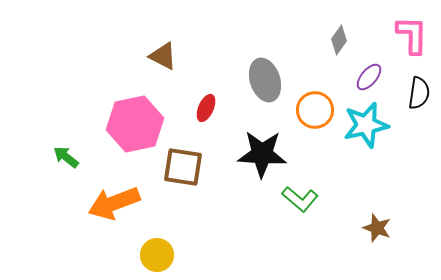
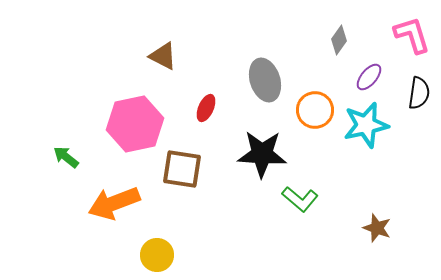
pink L-shape: rotated 18 degrees counterclockwise
brown square: moved 1 px left, 2 px down
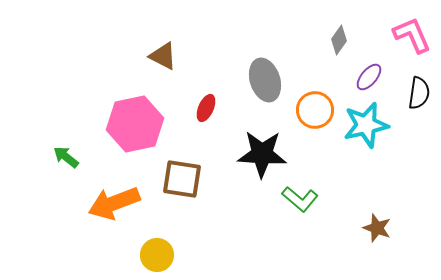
pink L-shape: rotated 6 degrees counterclockwise
brown square: moved 10 px down
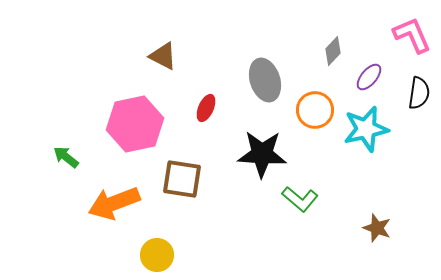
gray diamond: moved 6 px left, 11 px down; rotated 8 degrees clockwise
cyan star: moved 4 px down
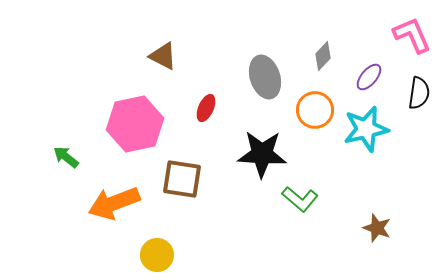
gray diamond: moved 10 px left, 5 px down
gray ellipse: moved 3 px up
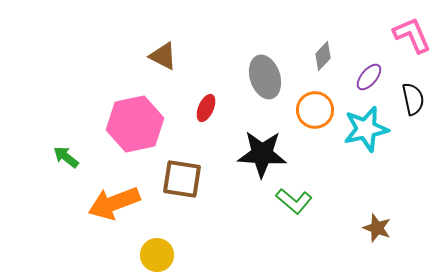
black semicircle: moved 6 px left, 6 px down; rotated 20 degrees counterclockwise
green L-shape: moved 6 px left, 2 px down
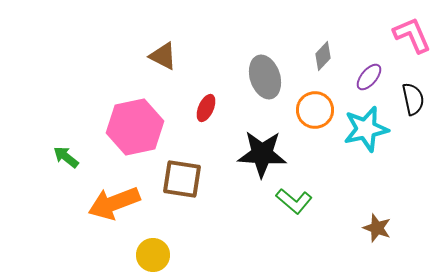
pink hexagon: moved 3 px down
yellow circle: moved 4 px left
